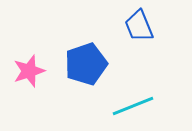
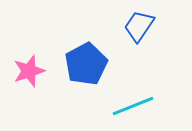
blue trapezoid: rotated 56 degrees clockwise
blue pentagon: rotated 9 degrees counterclockwise
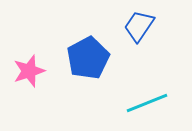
blue pentagon: moved 2 px right, 6 px up
cyan line: moved 14 px right, 3 px up
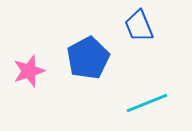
blue trapezoid: rotated 56 degrees counterclockwise
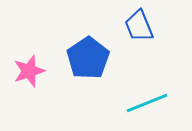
blue pentagon: rotated 6 degrees counterclockwise
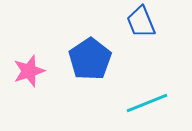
blue trapezoid: moved 2 px right, 4 px up
blue pentagon: moved 2 px right, 1 px down
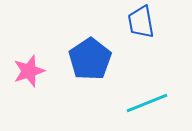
blue trapezoid: rotated 12 degrees clockwise
